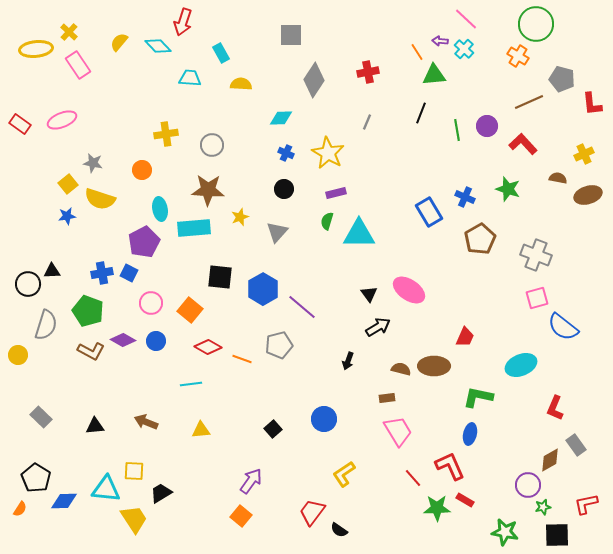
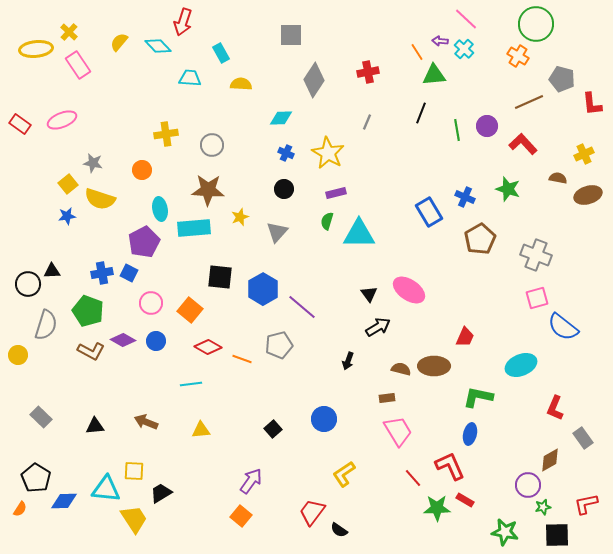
gray rectangle at (576, 445): moved 7 px right, 7 px up
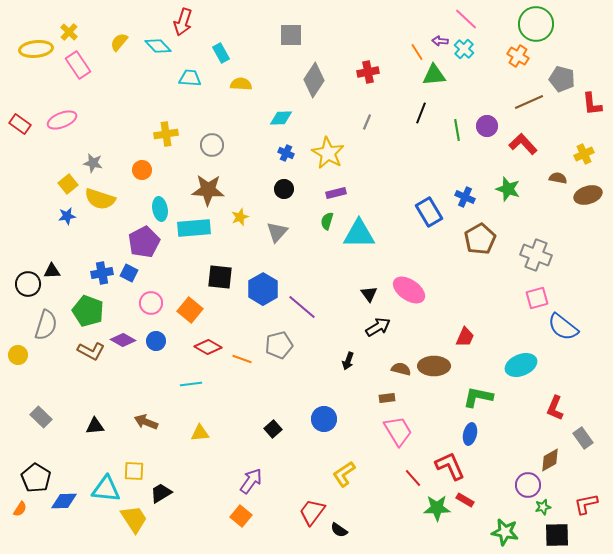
yellow triangle at (201, 430): moved 1 px left, 3 px down
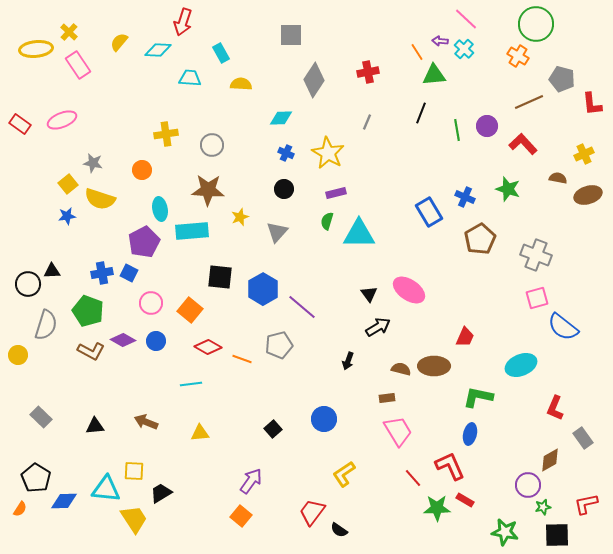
cyan diamond at (158, 46): moved 4 px down; rotated 44 degrees counterclockwise
cyan rectangle at (194, 228): moved 2 px left, 3 px down
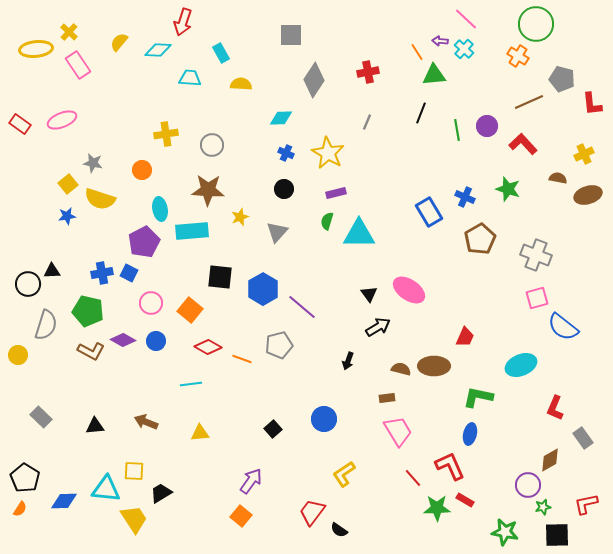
green pentagon at (88, 311): rotated 8 degrees counterclockwise
black pentagon at (36, 478): moved 11 px left
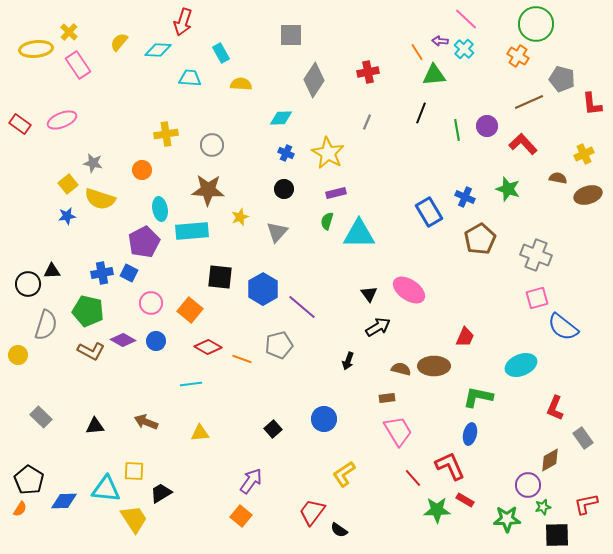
black pentagon at (25, 478): moved 4 px right, 2 px down
green star at (437, 508): moved 2 px down
green star at (505, 532): moved 2 px right, 13 px up; rotated 12 degrees counterclockwise
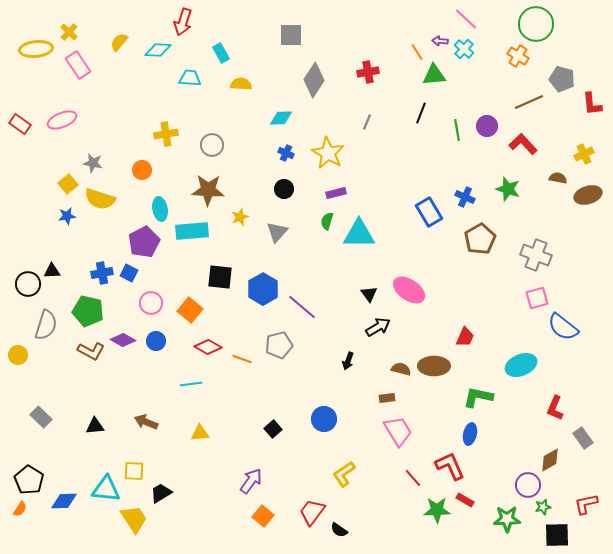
orange square at (241, 516): moved 22 px right
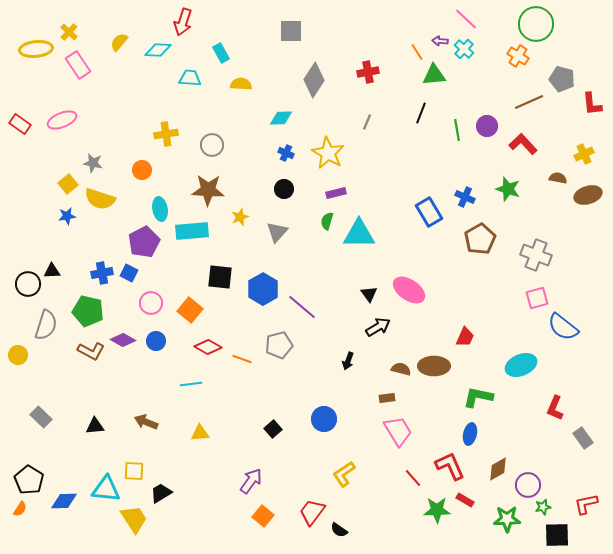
gray square at (291, 35): moved 4 px up
brown diamond at (550, 460): moved 52 px left, 9 px down
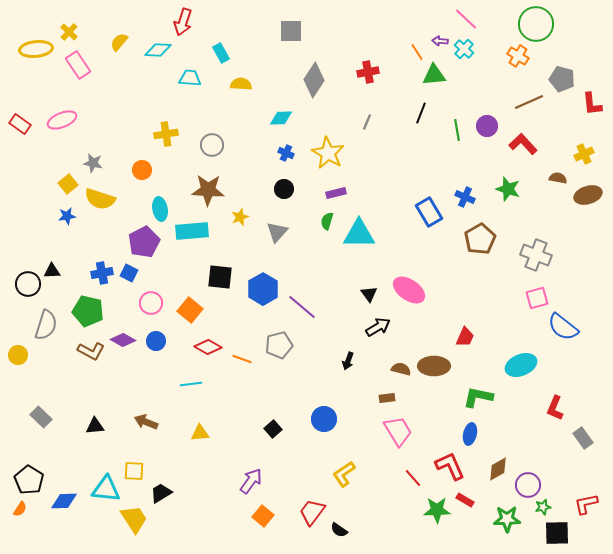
black square at (557, 535): moved 2 px up
